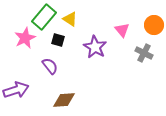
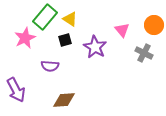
green rectangle: moved 1 px right
black square: moved 7 px right; rotated 32 degrees counterclockwise
purple semicircle: rotated 132 degrees clockwise
purple arrow: rotated 80 degrees clockwise
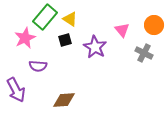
purple semicircle: moved 12 px left
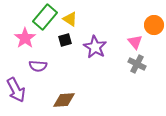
pink triangle: moved 13 px right, 12 px down
pink star: rotated 10 degrees counterclockwise
gray cross: moved 7 px left, 11 px down
